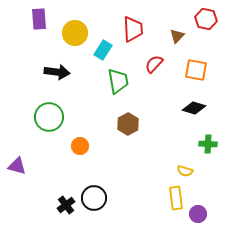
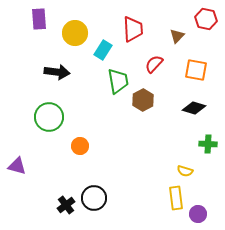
brown hexagon: moved 15 px right, 24 px up
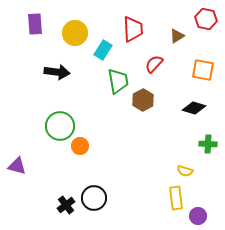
purple rectangle: moved 4 px left, 5 px down
brown triangle: rotated 14 degrees clockwise
orange square: moved 7 px right
green circle: moved 11 px right, 9 px down
purple circle: moved 2 px down
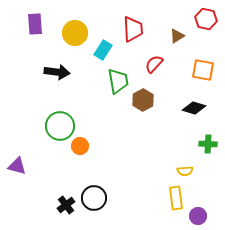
yellow semicircle: rotated 21 degrees counterclockwise
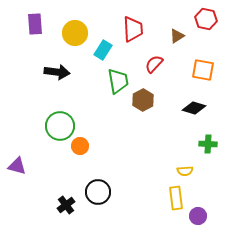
black circle: moved 4 px right, 6 px up
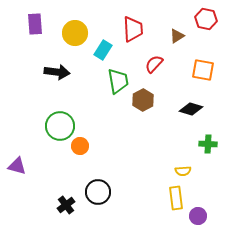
black diamond: moved 3 px left, 1 px down
yellow semicircle: moved 2 px left
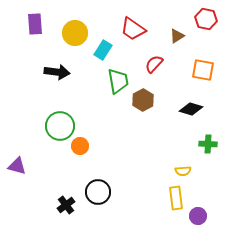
red trapezoid: rotated 128 degrees clockwise
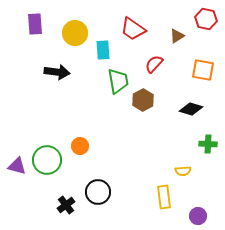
cyan rectangle: rotated 36 degrees counterclockwise
green circle: moved 13 px left, 34 px down
yellow rectangle: moved 12 px left, 1 px up
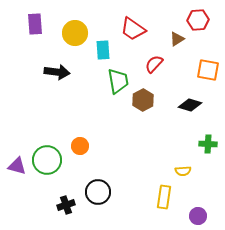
red hexagon: moved 8 px left, 1 px down; rotated 15 degrees counterclockwise
brown triangle: moved 3 px down
orange square: moved 5 px right
black diamond: moved 1 px left, 4 px up
yellow rectangle: rotated 15 degrees clockwise
black cross: rotated 18 degrees clockwise
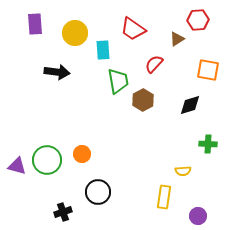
black diamond: rotated 35 degrees counterclockwise
orange circle: moved 2 px right, 8 px down
black cross: moved 3 px left, 7 px down
